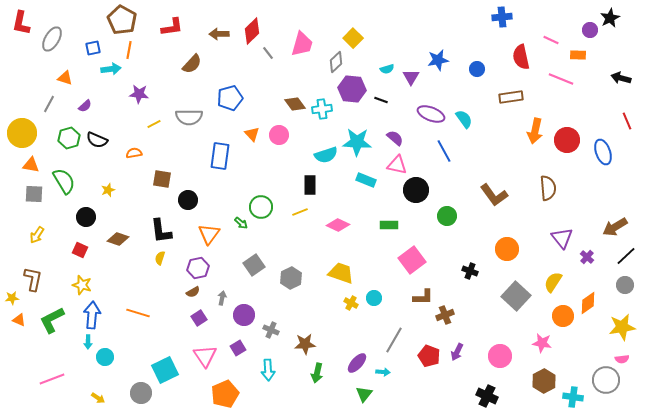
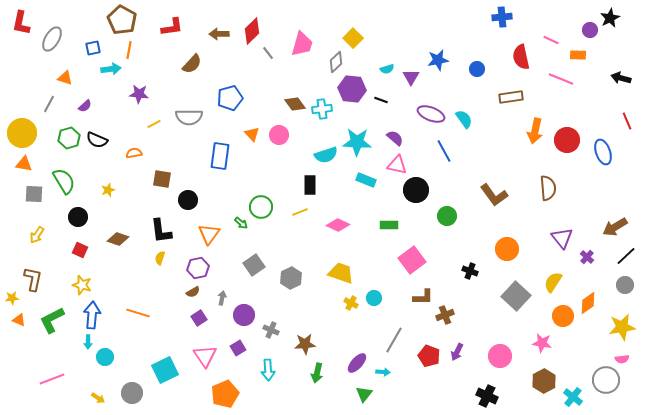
orange triangle at (31, 165): moved 7 px left, 1 px up
black circle at (86, 217): moved 8 px left
gray circle at (141, 393): moved 9 px left
cyan cross at (573, 397): rotated 30 degrees clockwise
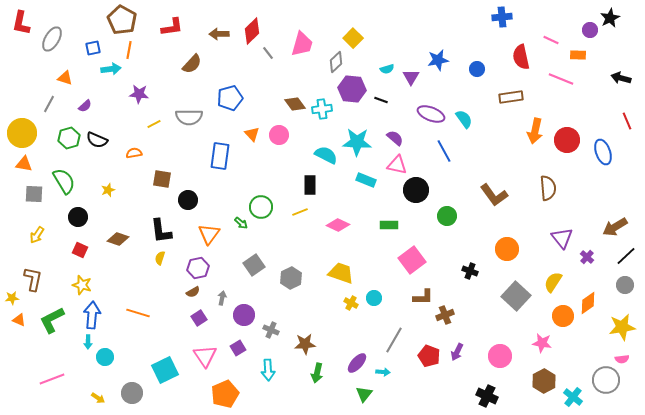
cyan semicircle at (326, 155): rotated 135 degrees counterclockwise
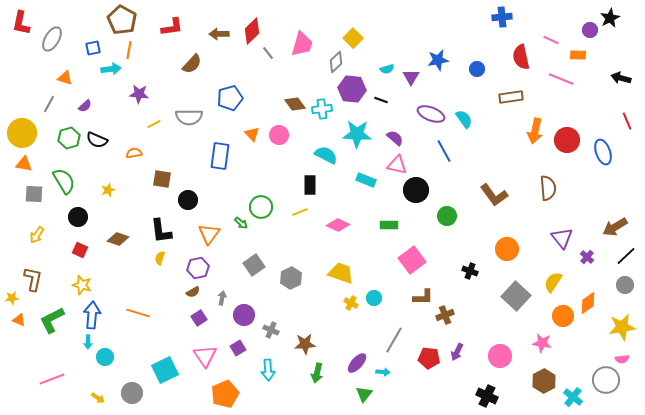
cyan star at (357, 142): moved 8 px up
red pentagon at (429, 356): moved 2 px down; rotated 15 degrees counterclockwise
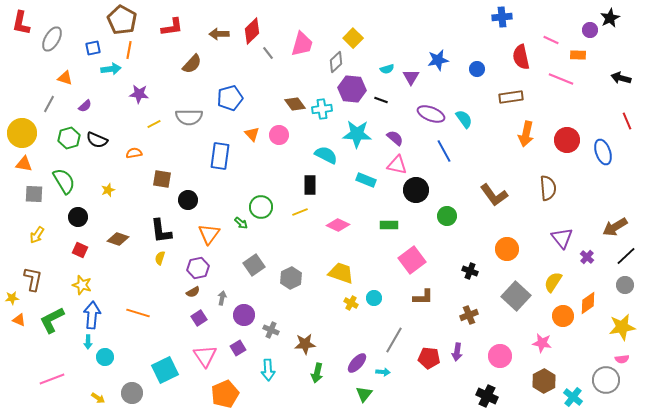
orange arrow at (535, 131): moved 9 px left, 3 px down
brown cross at (445, 315): moved 24 px right
purple arrow at (457, 352): rotated 18 degrees counterclockwise
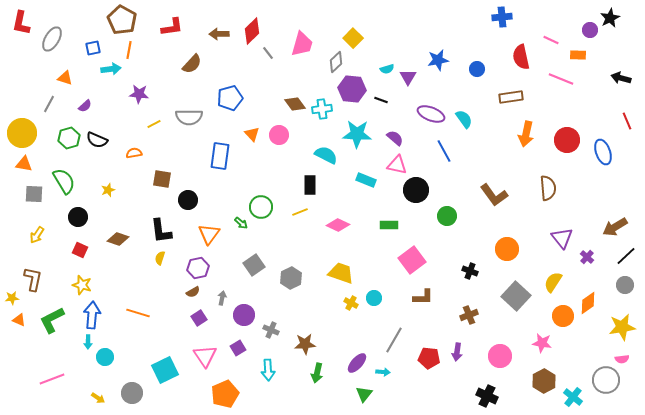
purple triangle at (411, 77): moved 3 px left
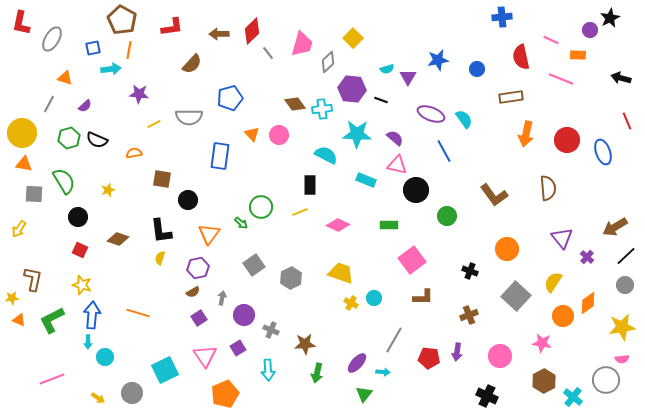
gray diamond at (336, 62): moved 8 px left
yellow arrow at (37, 235): moved 18 px left, 6 px up
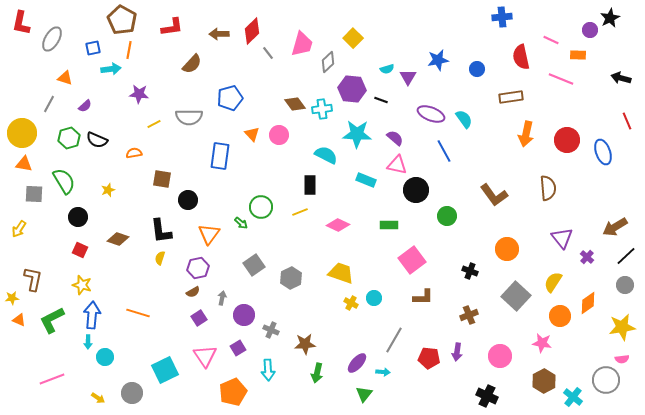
orange circle at (563, 316): moved 3 px left
orange pentagon at (225, 394): moved 8 px right, 2 px up
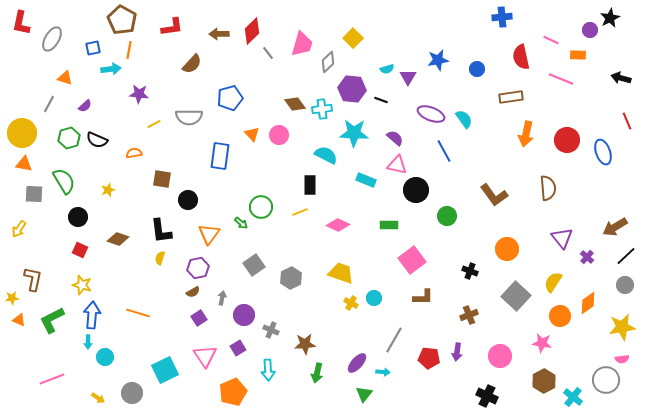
cyan star at (357, 134): moved 3 px left, 1 px up
